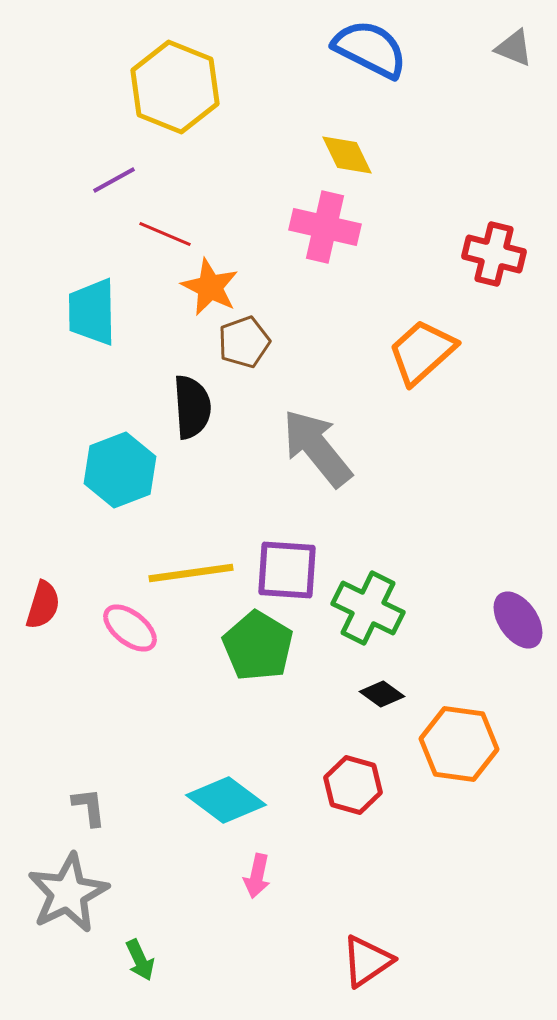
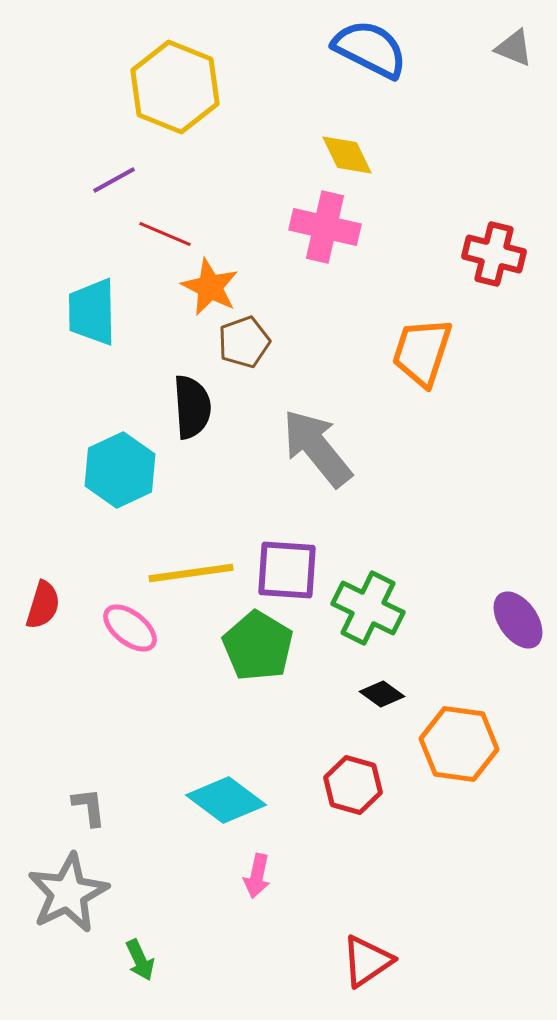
orange trapezoid: rotated 30 degrees counterclockwise
cyan hexagon: rotated 4 degrees counterclockwise
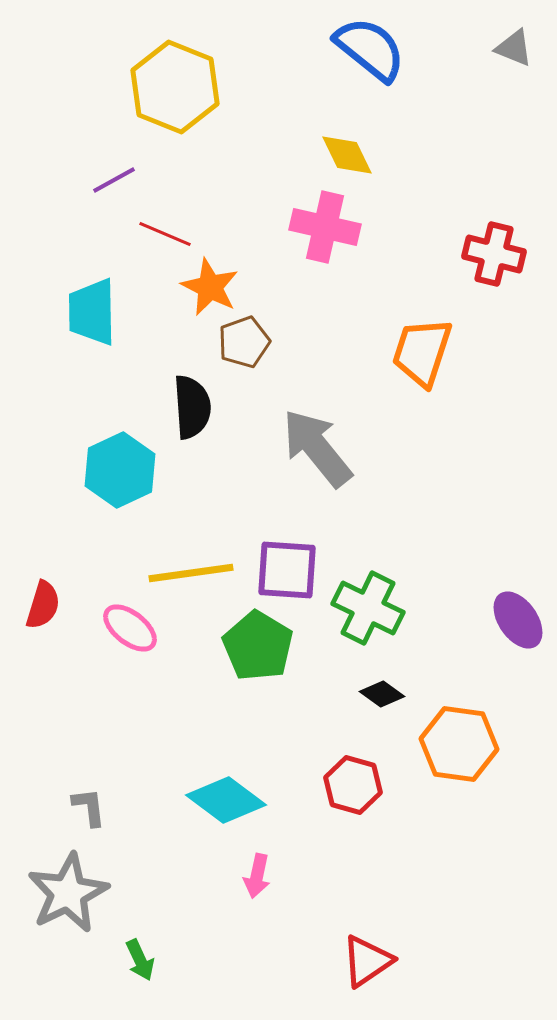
blue semicircle: rotated 12 degrees clockwise
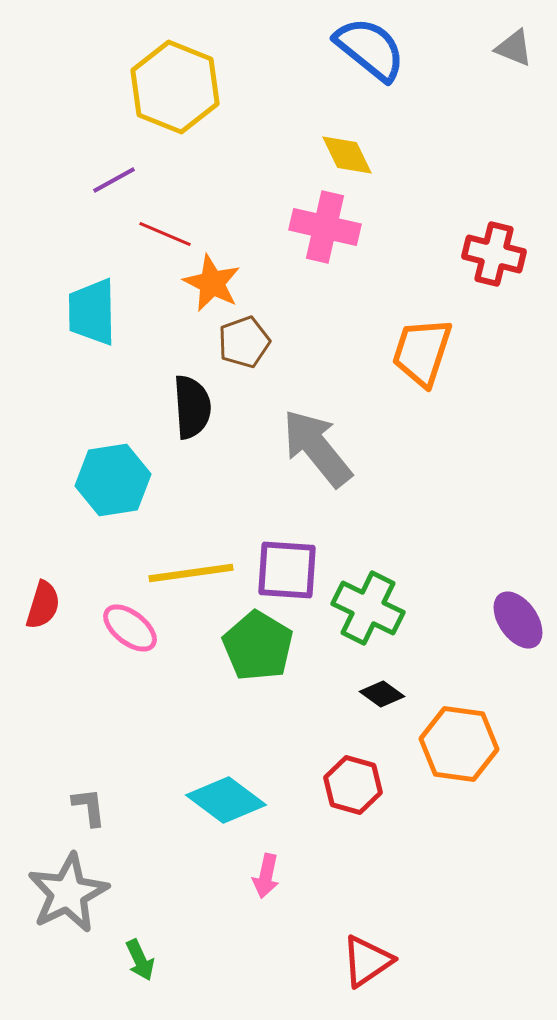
orange star: moved 2 px right, 4 px up
cyan hexagon: moved 7 px left, 10 px down; rotated 16 degrees clockwise
pink arrow: moved 9 px right
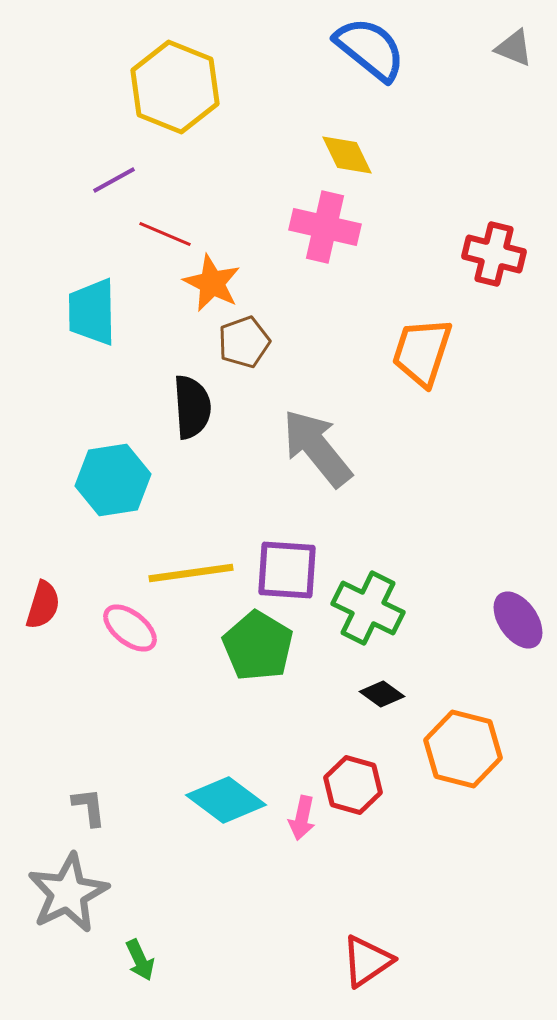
orange hexagon: moved 4 px right, 5 px down; rotated 6 degrees clockwise
pink arrow: moved 36 px right, 58 px up
